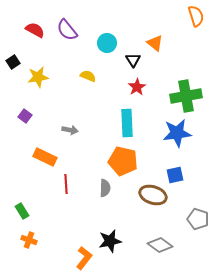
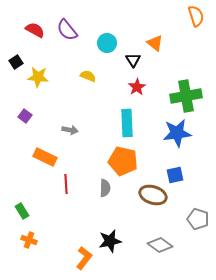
black square: moved 3 px right
yellow star: rotated 15 degrees clockwise
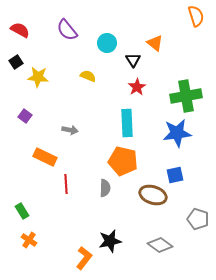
red semicircle: moved 15 px left
orange cross: rotated 14 degrees clockwise
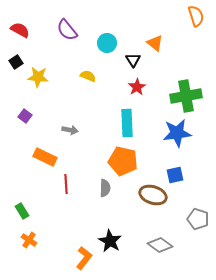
black star: rotated 30 degrees counterclockwise
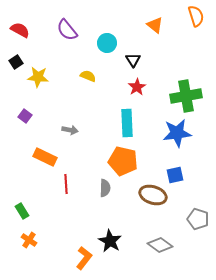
orange triangle: moved 18 px up
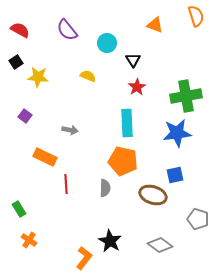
orange triangle: rotated 18 degrees counterclockwise
green rectangle: moved 3 px left, 2 px up
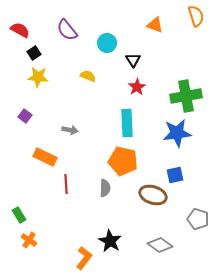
black square: moved 18 px right, 9 px up
green rectangle: moved 6 px down
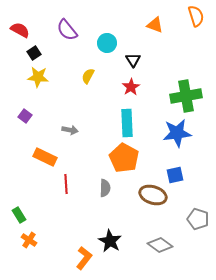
yellow semicircle: rotated 84 degrees counterclockwise
red star: moved 6 px left
orange pentagon: moved 1 px right, 3 px up; rotated 16 degrees clockwise
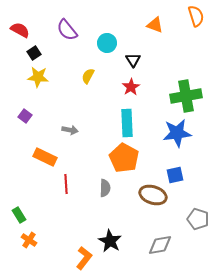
gray diamond: rotated 45 degrees counterclockwise
